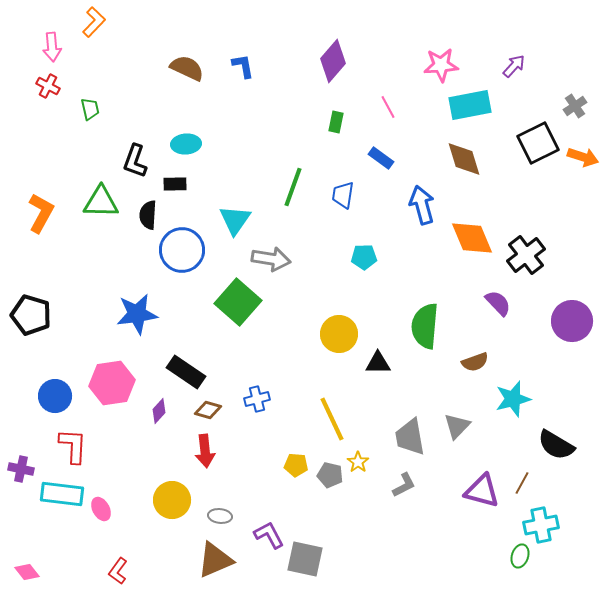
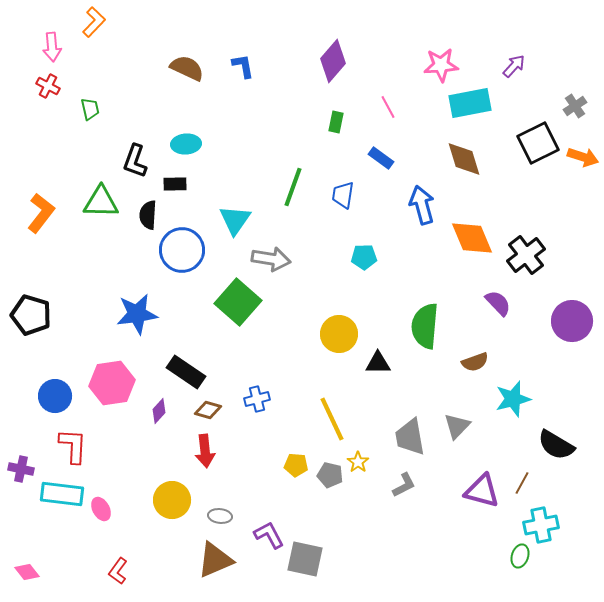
cyan rectangle at (470, 105): moved 2 px up
orange L-shape at (41, 213): rotated 9 degrees clockwise
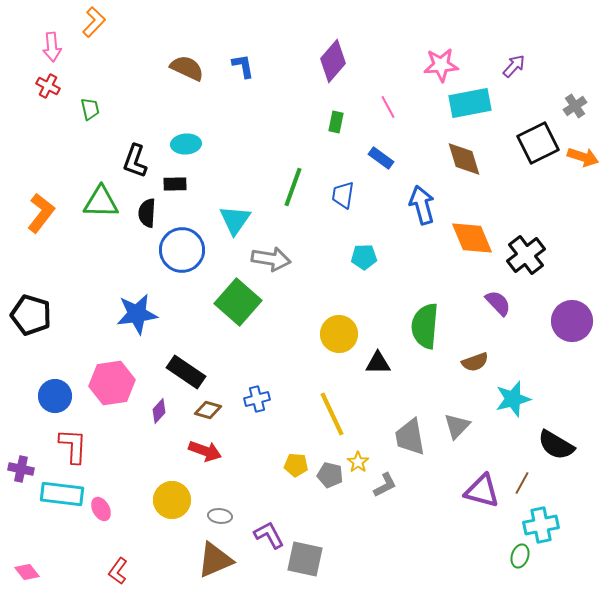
black semicircle at (148, 215): moved 1 px left, 2 px up
yellow line at (332, 419): moved 5 px up
red arrow at (205, 451): rotated 64 degrees counterclockwise
gray L-shape at (404, 485): moved 19 px left
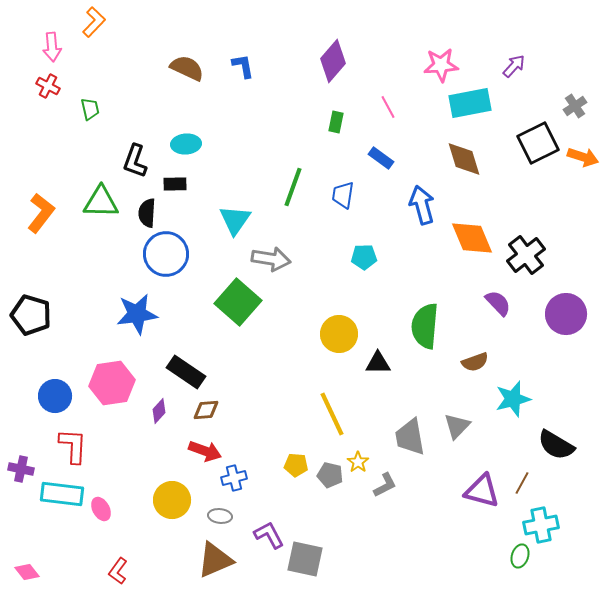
blue circle at (182, 250): moved 16 px left, 4 px down
purple circle at (572, 321): moved 6 px left, 7 px up
blue cross at (257, 399): moved 23 px left, 79 px down
brown diamond at (208, 410): moved 2 px left; rotated 20 degrees counterclockwise
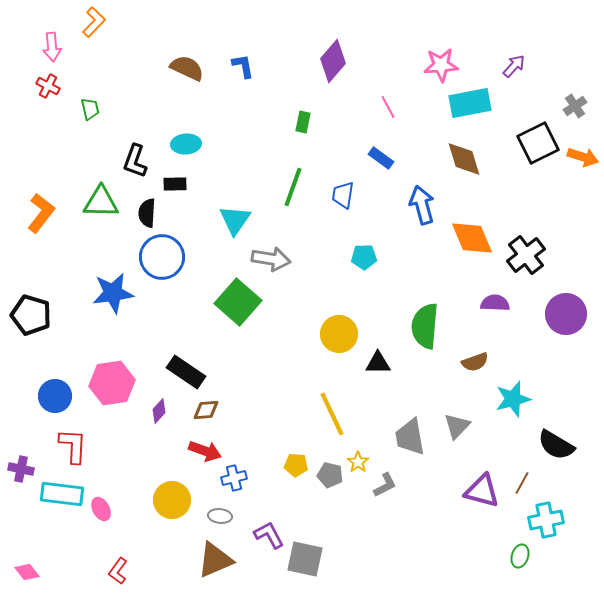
green rectangle at (336, 122): moved 33 px left
blue circle at (166, 254): moved 4 px left, 3 px down
purple semicircle at (498, 303): moved 3 px left; rotated 44 degrees counterclockwise
blue star at (137, 314): moved 24 px left, 21 px up
cyan cross at (541, 525): moved 5 px right, 5 px up
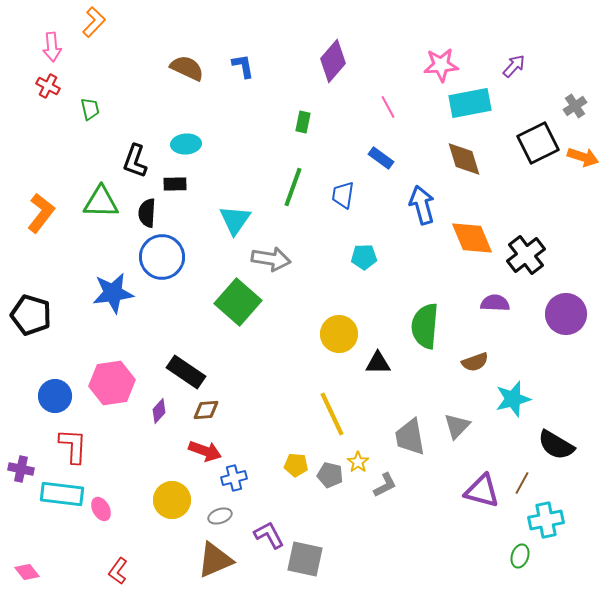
gray ellipse at (220, 516): rotated 25 degrees counterclockwise
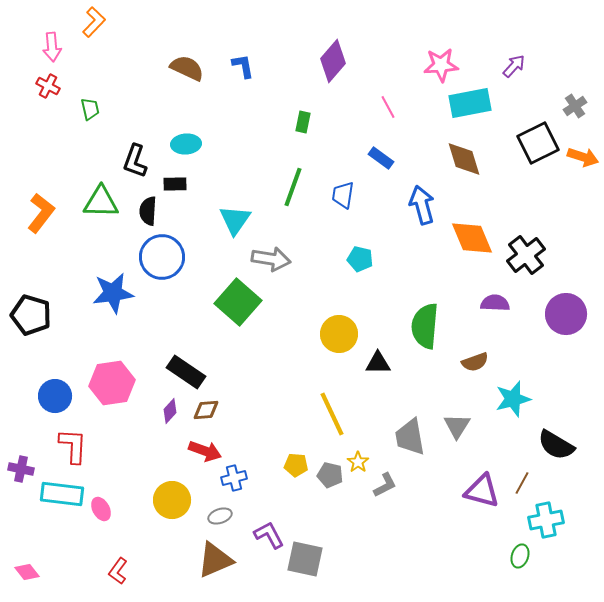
black semicircle at (147, 213): moved 1 px right, 2 px up
cyan pentagon at (364, 257): moved 4 px left, 2 px down; rotated 15 degrees clockwise
purple diamond at (159, 411): moved 11 px right
gray triangle at (457, 426): rotated 12 degrees counterclockwise
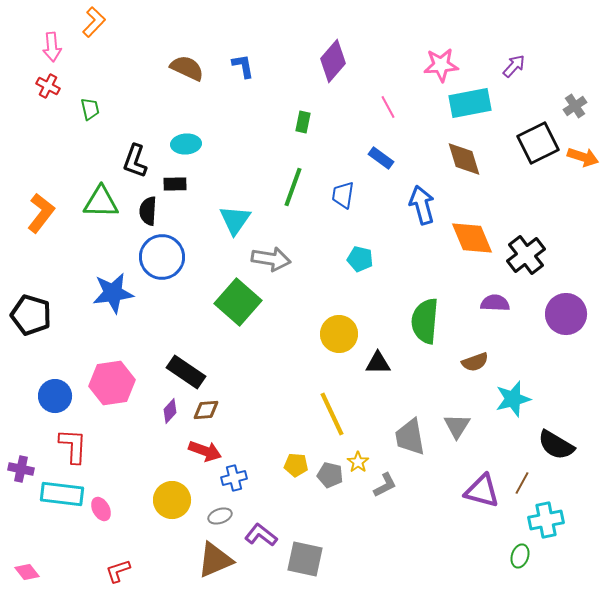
green semicircle at (425, 326): moved 5 px up
purple L-shape at (269, 535): moved 8 px left; rotated 24 degrees counterclockwise
red L-shape at (118, 571): rotated 36 degrees clockwise
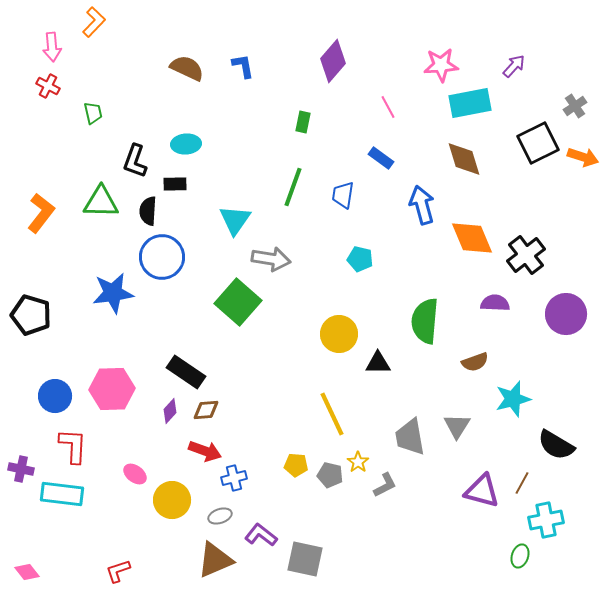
green trapezoid at (90, 109): moved 3 px right, 4 px down
pink hexagon at (112, 383): moved 6 px down; rotated 6 degrees clockwise
pink ellipse at (101, 509): moved 34 px right, 35 px up; rotated 25 degrees counterclockwise
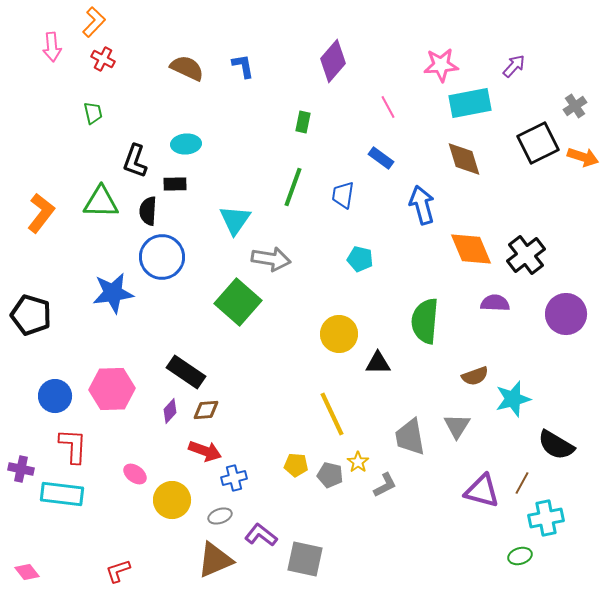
red cross at (48, 86): moved 55 px right, 27 px up
orange diamond at (472, 238): moved 1 px left, 11 px down
brown semicircle at (475, 362): moved 14 px down
cyan cross at (546, 520): moved 2 px up
green ellipse at (520, 556): rotated 55 degrees clockwise
